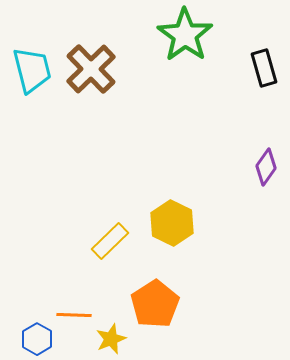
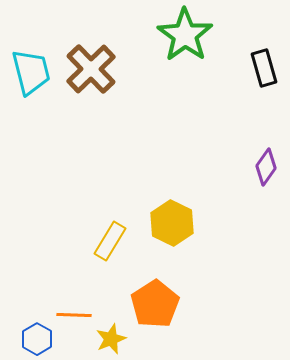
cyan trapezoid: moved 1 px left, 2 px down
yellow rectangle: rotated 15 degrees counterclockwise
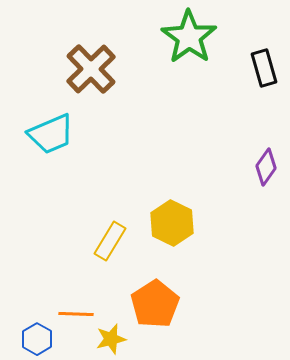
green star: moved 4 px right, 2 px down
cyan trapezoid: moved 20 px right, 62 px down; rotated 81 degrees clockwise
orange line: moved 2 px right, 1 px up
yellow star: rotated 8 degrees clockwise
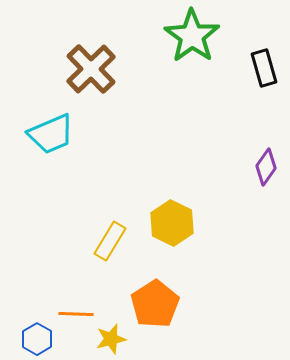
green star: moved 3 px right, 1 px up
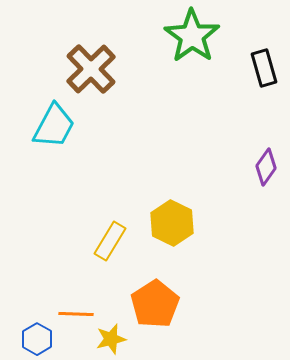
cyan trapezoid: moved 3 px right, 8 px up; rotated 39 degrees counterclockwise
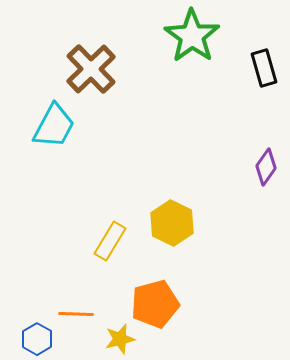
orange pentagon: rotated 18 degrees clockwise
yellow star: moved 9 px right
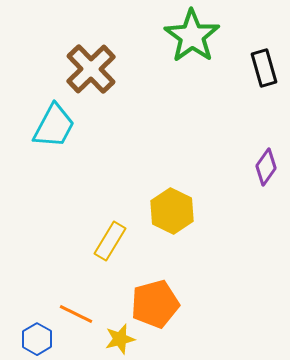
yellow hexagon: moved 12 px up
orange line: rotated 24 degrees clockwise
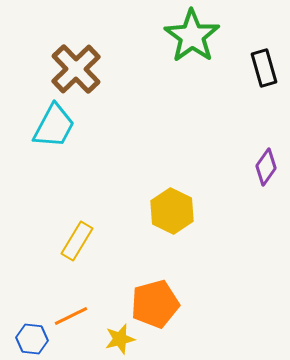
brown cross: moved 15 px left
yellow rectangle: moved 33 px left
orange line: moved 5 px left, 2 px down; rotated 52 degrees counterclockwise
blue hexagon: moved 5 px left; rotated 24 degrees counterclockwise
